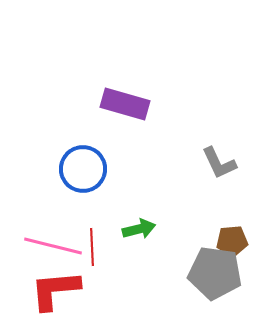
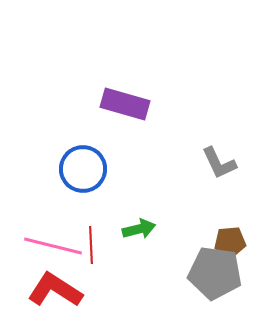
brown pentagon: moved 2 px left, 1 px down
red line: moved 1 px left, 2 px up
red L-shape: rotated 38 degrees clockwise
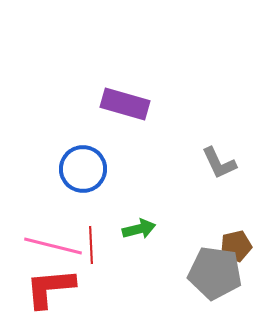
brown pentagon: moved 6 px right, 4 px down; rotated 8 degrees counterclockwise
red L-shape: moved 5 px left, 2 px up; rotated 38 degrees counterclockwise
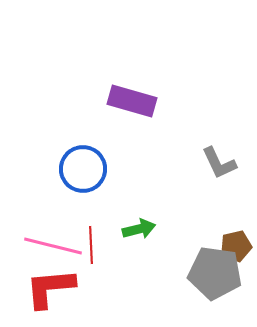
purple rectangle: moved 7 px right, 3 px up
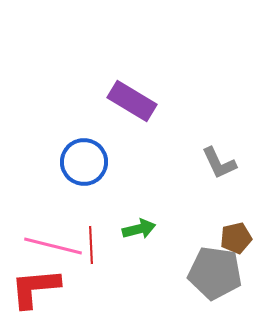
purple rectangle: rotated 15 degrees clockwise
blue circle: moved 1 px right, 7 px up
brown pentagon: moved 8 px up
red L-shape: moved 15 px left
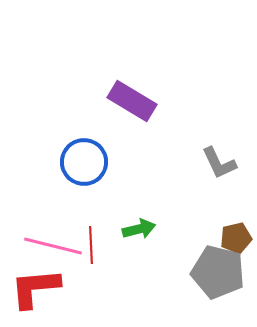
gray pentagon: moved 3 px right, 1 px up; rotated 6 degrees clockwise
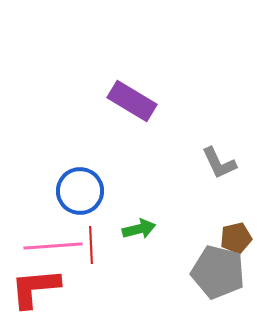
blue circle: moved 4 px left, 29 px down
pink line: rotated 18 degrees counterclockwise
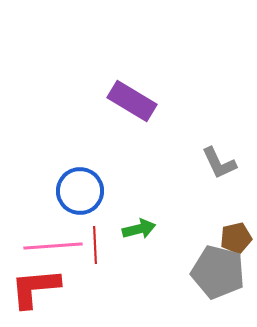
red line: moved 4 px right
